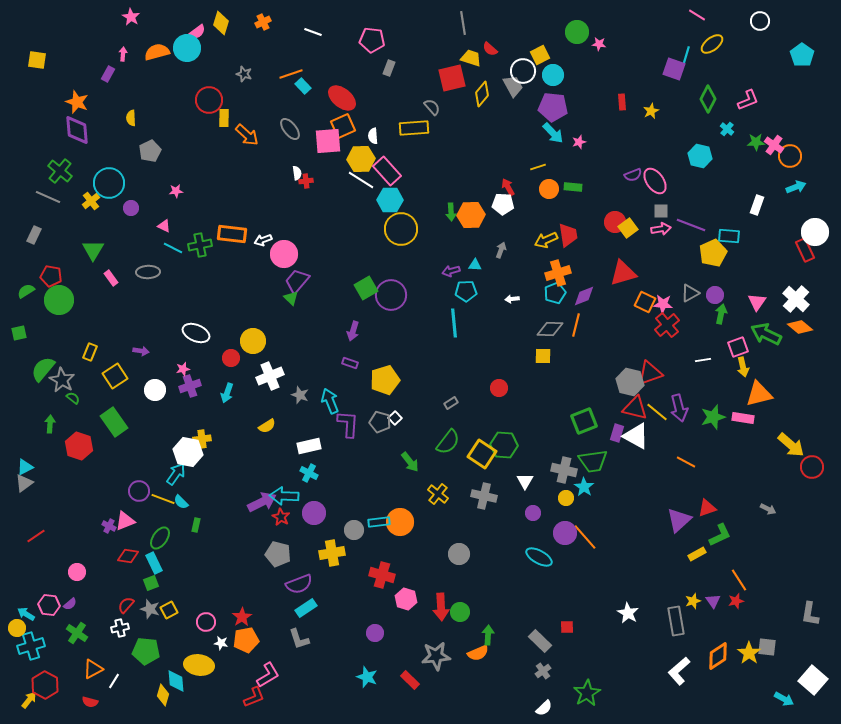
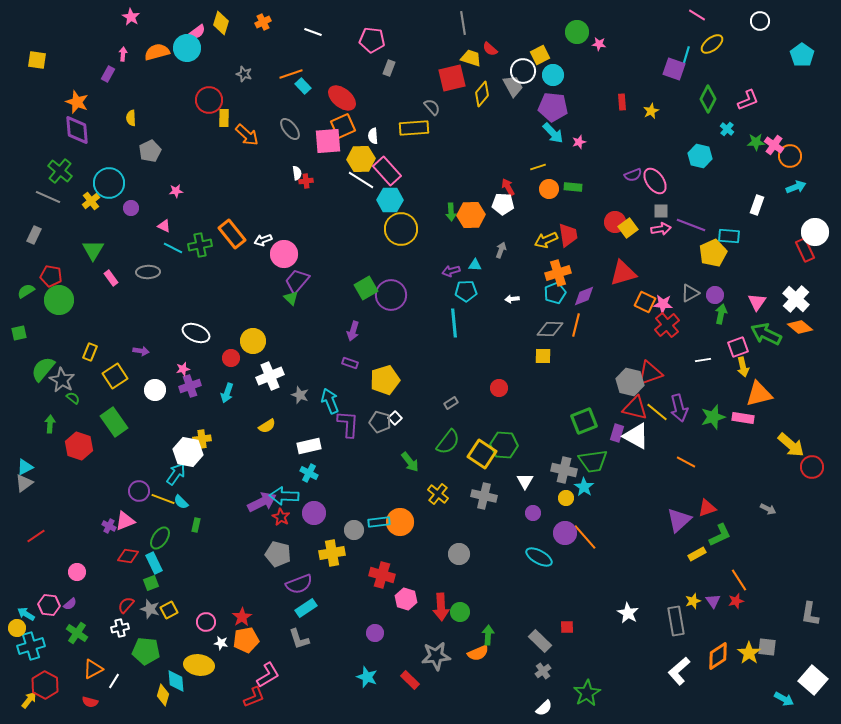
orange rectangle at (232, 234): rotated 44 degrees clockwise
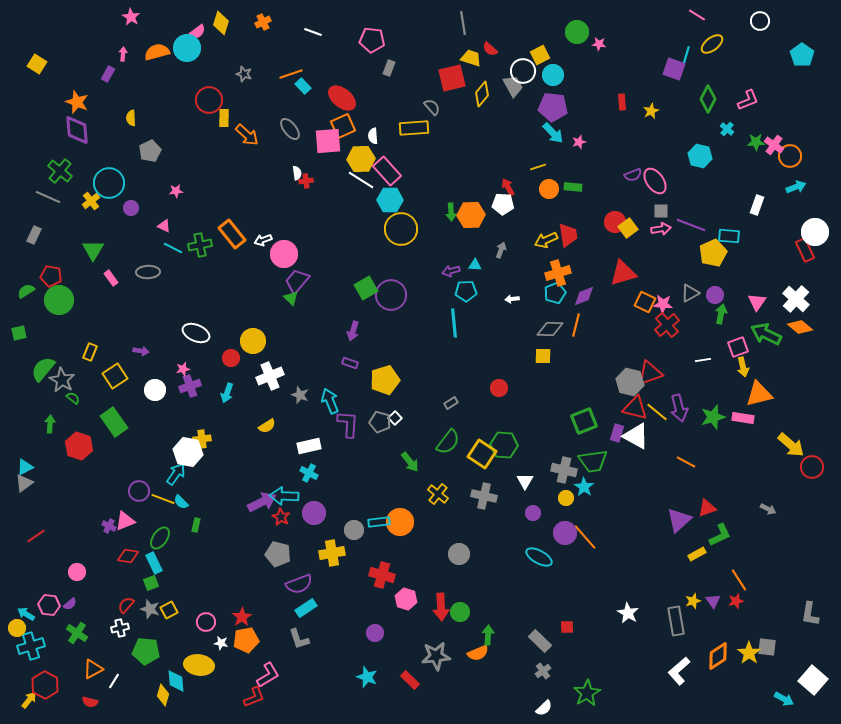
yellow square at (37, 60): moved 4 px down; rotated 24 degrees clockwise
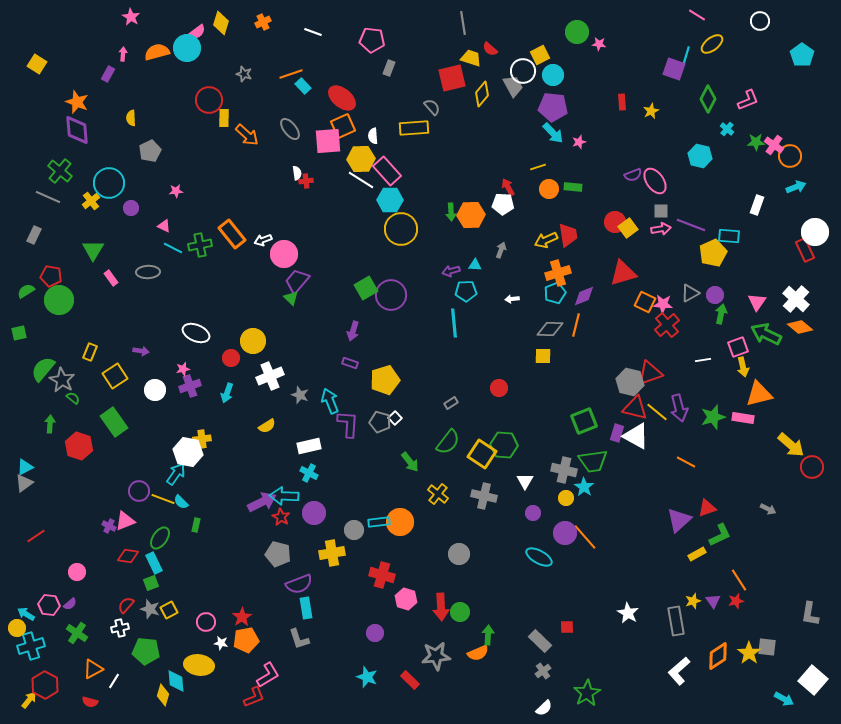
cyan rectangle at (306, 608): rotated 65 degrees counterclockwise
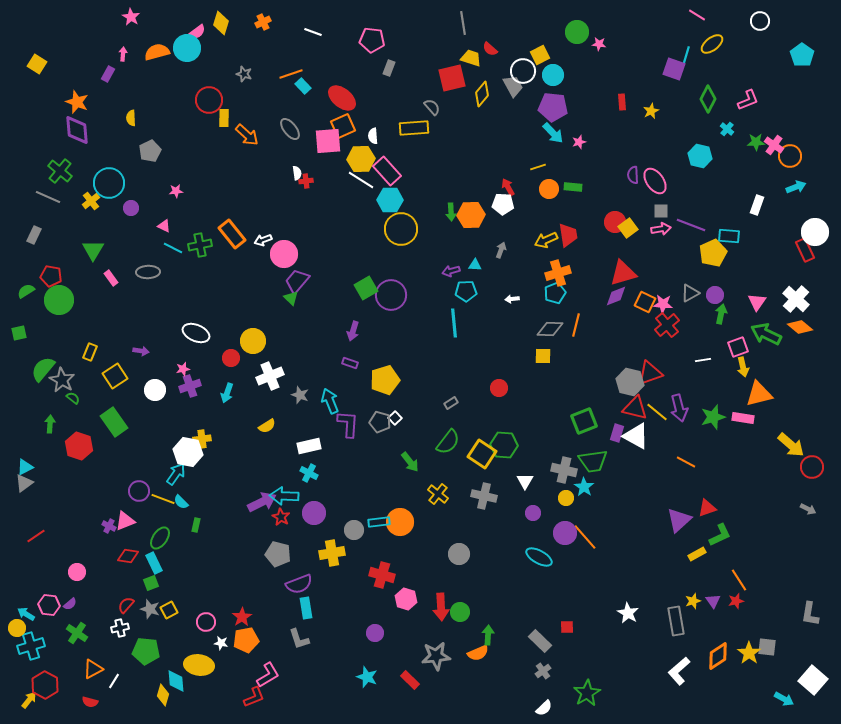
purple semicircle at (633, 175): rotated 108 degrees clockwise
purple diamond at (584, 296): moved 32 px right
gray arrow at (768, 509): moved 40 px right
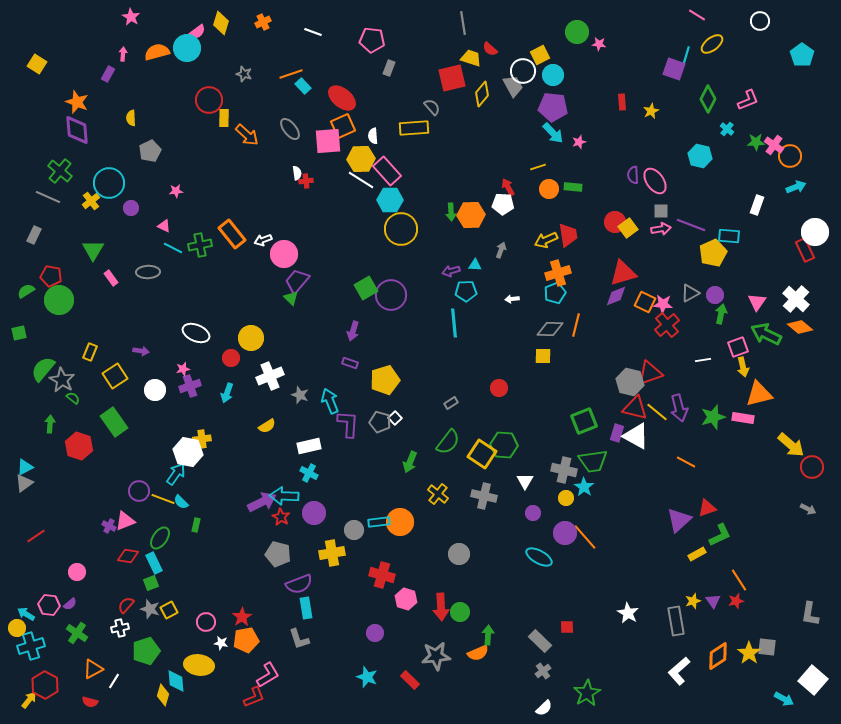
yellow circle at (253, 341): moved 2 px left, 3 px up
green arrow at (410, 462): rotated 60 degrees clockwise
green pentagon at (146, 651): rotated 24 degrees counterclockwise
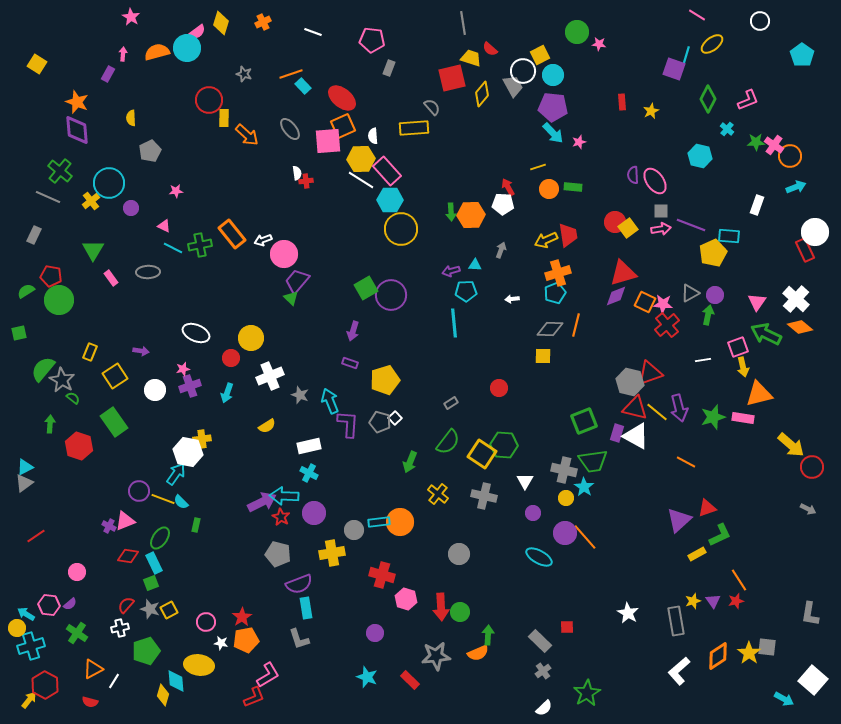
green arrow at (721, 314): moved 13 px left, 1 px down
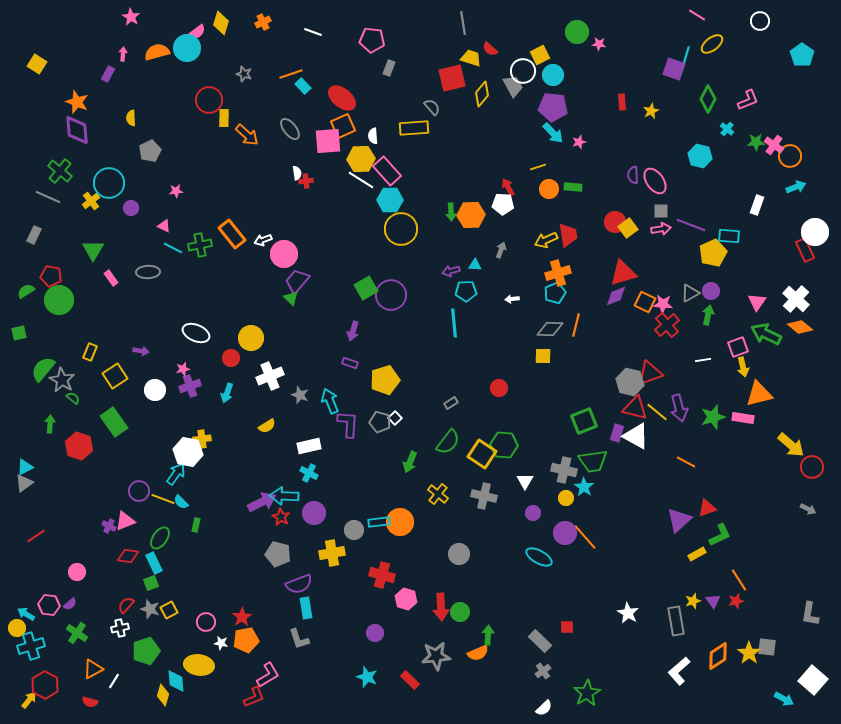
purple circle at (715, 295): moved 4 px left, 4 px up
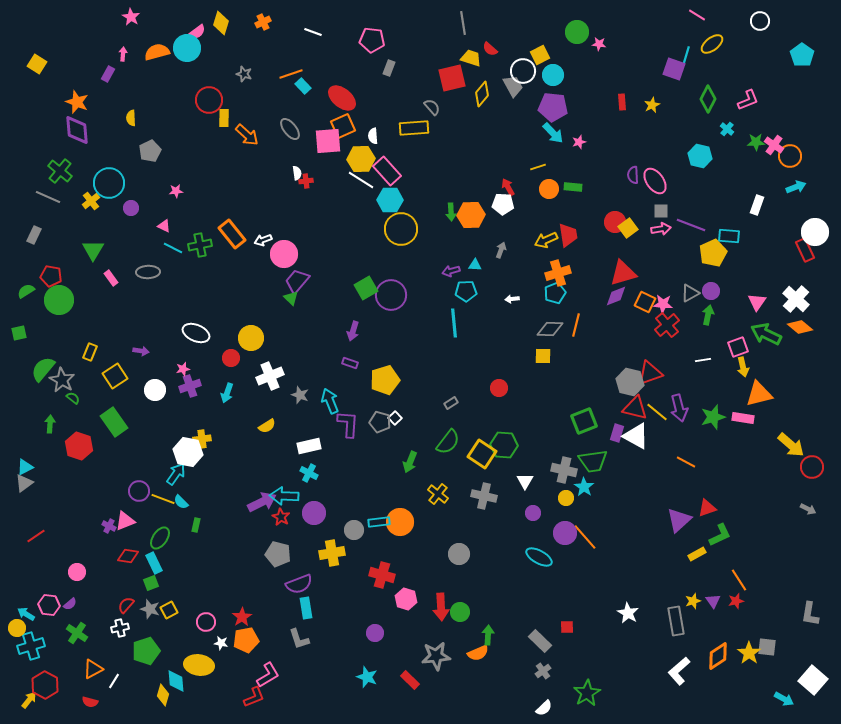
yellow star at (651, 111): moved 1 px right, 6 px up
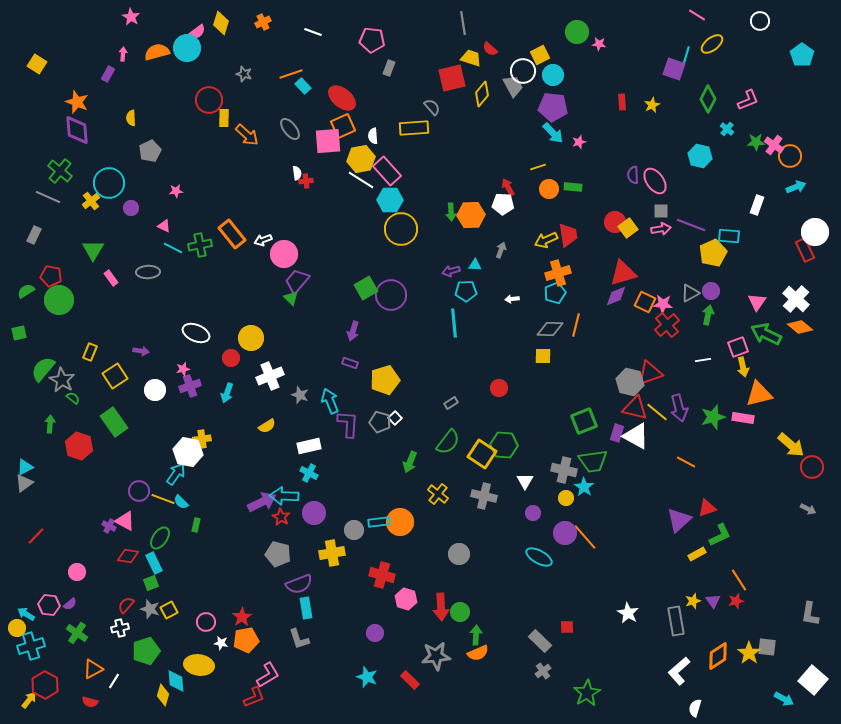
yellow hexagon at (361, 159): rotated 8 degrees counterclockwise
pink triangle at (125, 521): rotated 50 degrees clockwise
red line at (36, 536): rotated 12 degrees counterclockwise
green arrow at (488, 635): moved 12 px left
white semicircle at (544, 708): moved 151 px right; rotated 150 degrees clockwise
